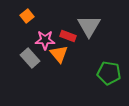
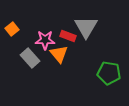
orange square: moved 15 px left, 13 px down
gray triangle: moved 3 px left, 1 px down
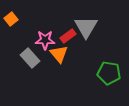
orange square: moved 1 px left, 10 px up
red rectangle: rotated 56 degrees counterclockwise
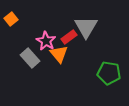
red rectangle: moved 1 px right, 1 px down
pink star: moved 1 px right, 1 px down; rotated 30 degrees clockwise
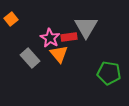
red rectangle: rotated 28 degrees clockwise
pink star: moved 4 px right, 3 px up
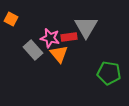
orange square: rotated 24 degrees counterclockwise
pink star: rotated 18 degrees counterclockwise
gray rectangle: moved 3 px right, 8 px up
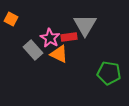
gray triangle: moved 1 px left, 2 px up
pink star: rotated 18 degrees clockwise
orange triangle: rotated 24 degrees counterclockwise
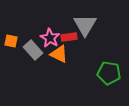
orange square: moved 22 px down; rotated 16 degrees counterclockwise
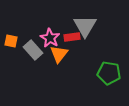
gray triangle: moved 1 px down
red rectangle: moved 3 px right
orange triangle: rotated 42 degrees clockwise
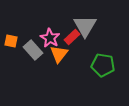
red rectangle: rotated 35 degrees counterclockwise
green pentagon: moved 6 px left, 8 px up
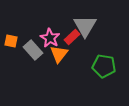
green pentagon: moved 1 px right, 1 px down
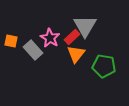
orange triangle: moved 17 px right
